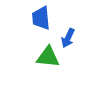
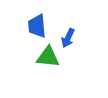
blue trapezoid: moved 4 px left, 8 px down
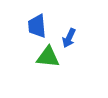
blue arrow: moved 1 px right
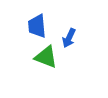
green triangle: moved 2 px left; rotated 15 degrees clockwise
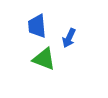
green triangle: moved 2 px left, 2 px down
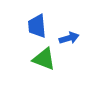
blue arrow: rotated 132 degrees counterclockwise
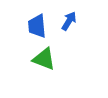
blue arrow: moved 17 px up; rotated 42 degrees counterclockwise
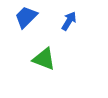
blue trapezoid: moved 11 px left, 9 px up; rotated 50 degrees clockwise
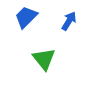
green triangle: rotated 30 degrees clockwise
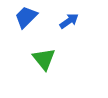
blue arrow: rotated 24 degrees clockwise
